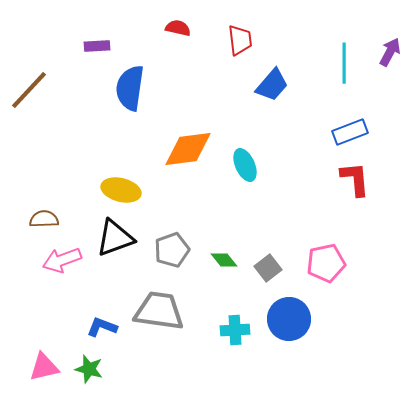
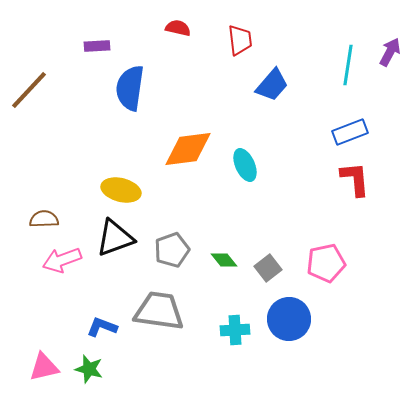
cyan line: moved 4 px right, 2 px down; rotated 9 degrees clockwise
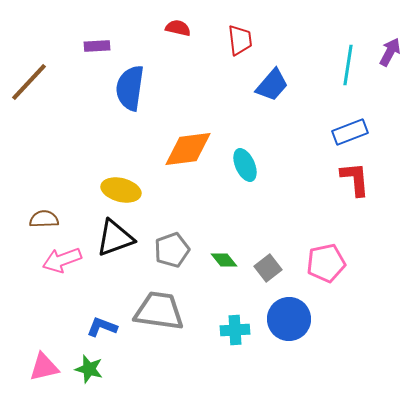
brown line: moved 8 px up
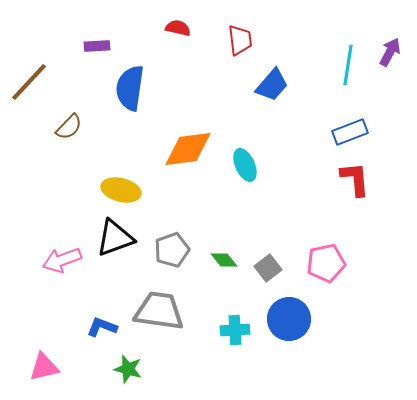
brown semicircle: moved 25 px right, 92 px up; rotated 136 degrees clockwise
green star: moved 39 px right
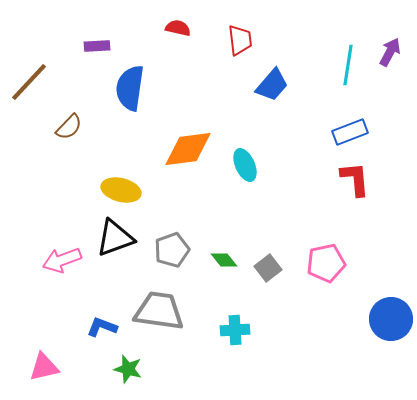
blue circle: moved 102 px right
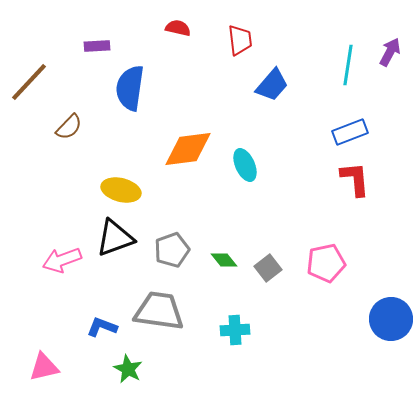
green star: rotated 12 degrees clockwise
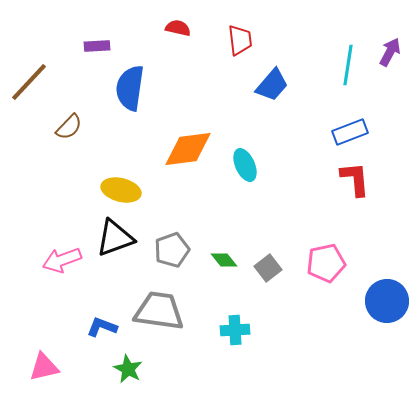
blue circle: moved 4 px left, 18 px up
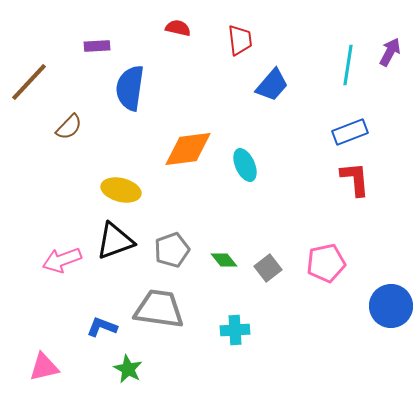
black triangle: moved 3 px down
blue circle: moved 4 px right, 5 px down
gray trapezoid: moved 2 px up
